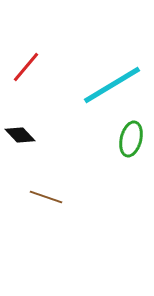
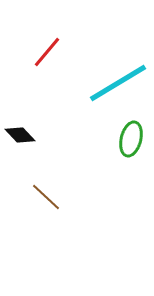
red line: moved 21 px right, 15 px up
cyan line: moved 6 px right, 2 px up
brown line: rotated 24 degrees clockwise
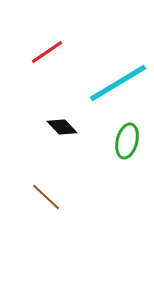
red line: rotated 16 degrees clockwise
black diamond: moved 42 px right, 8 px up
green ellipse: moved 4 px left, 2 px down
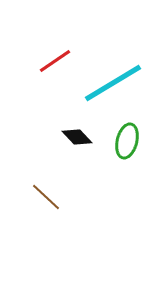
red line: moved 8 px right, 9 px down
cyan line: moved 5 px left
black diamond: moved 15 px right, 10 px down
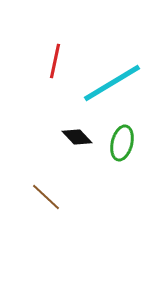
red line: rotated 44 degrees counterclockwise
cyan line: moved 1 px left
green ellipse: moved 5 px left, 2 px down
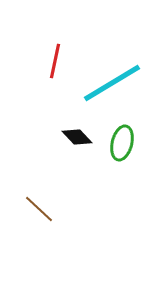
brown line: moved 7 px left, 12 px down
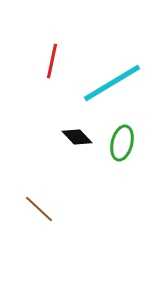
red line: moved 3 px left
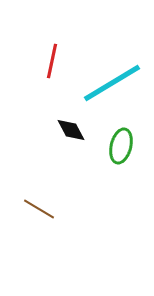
black diamond: moved 6 px left, 7 px up; rotated 16 degrees clockwise
green ellipse: moved 1 px left, 3 px down
brown line: rotated 12 degrees counterclockwise
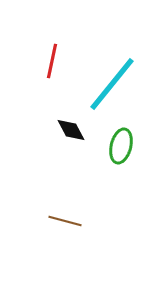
cyan line: moved 1 px down; rotated 20 degrees counterclockwise
brown line: moved 26 px right, 12 px down; rotated 16 degrees counterclockwise
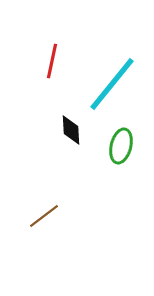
black diamond: rotated 24 degrees clockwise
brown line: moved 21 px left, 5 px up; rotated 52 degrees counterclockwise
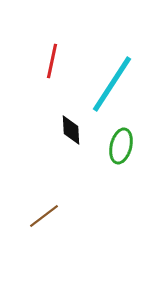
cyan line: rotated 6 degrees counterclockwise
